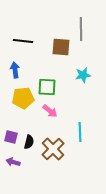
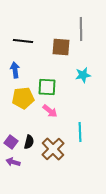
purple square: moved 5 px down; rotated 24 degrees clockwise
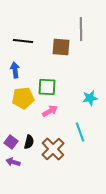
cyan star: moved 7 px right, 23 px down
pink arrow: rotated 70 degrees counterclockwise
cyan line: rotated 18 degrees counterclockwise
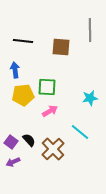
gray line: moved 9 px right, 1 px down
yellow pentagon: moved 3 px up
cyan line: rotated 30 degrees counterclockwise
black semicircle: moved 2 px up; rotated 56 degrees counterclockwise
purple arrow: rotated 40 degrees counterclockwise
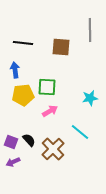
black line: moved 2 px down
purple square: rotated 16 degrees counterclockwise
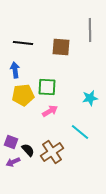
black semicircle: moved 1 px left, 10 px down
brown cross: moved 1 px left, 3 px down; rotated 10 degrees clockwise
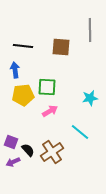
black line: moved 3 px down
